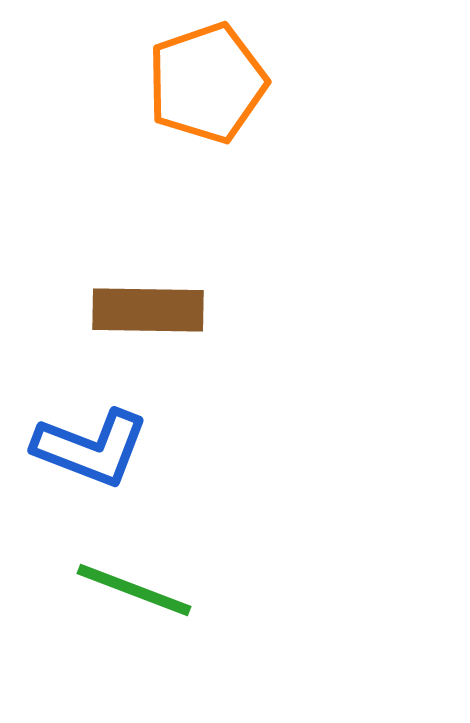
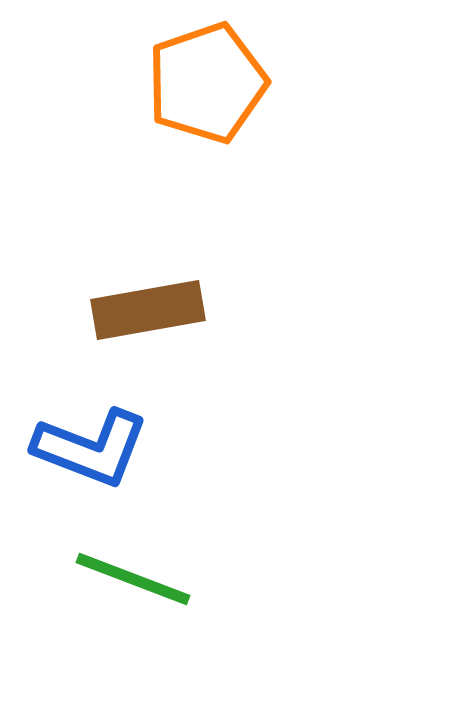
brown rectangle: rotated 11 degrees counterclockwise
green line: moved 1 px left, 11 px up
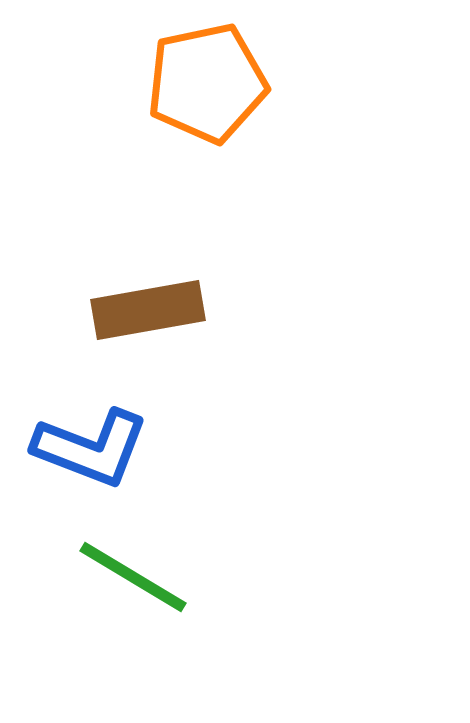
orange pentagon: rotated 7 degrees clockwise
green line: moved 2 px up; rotated 10 degrees clockwise
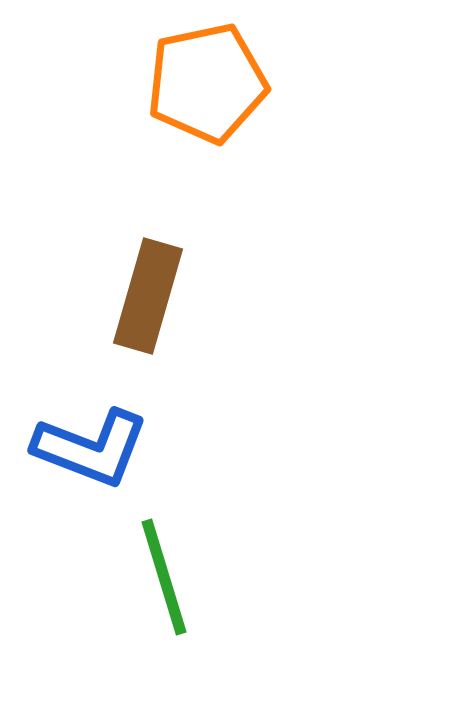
brown rectangle: moved 14 px up; rotated 64 degrees counterclockwise
green line: moved 31 px right; rotated 42 degrees clockwise
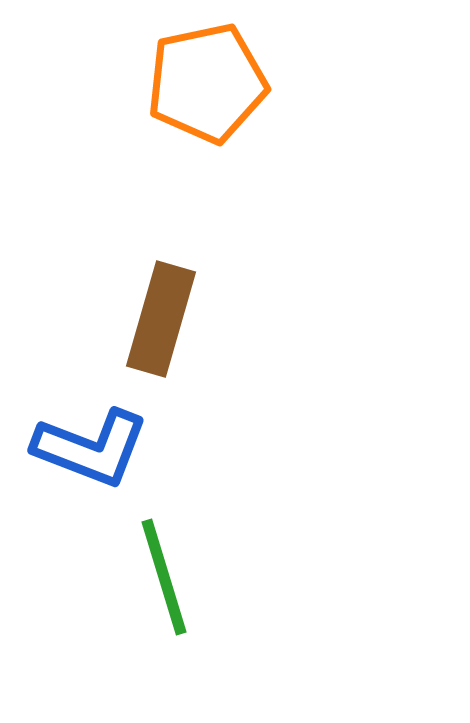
brown rectangle: moved 13 px right, 23 px down
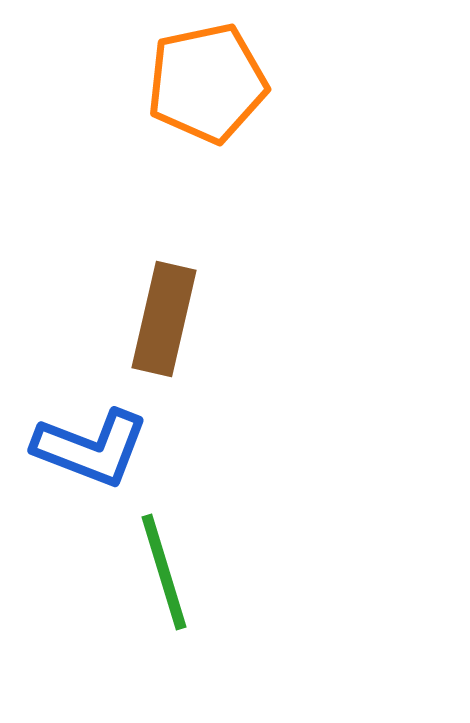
brown rectangle: moved 3 px right; rotated 3 degrees counterclockwise
green line: moved 5 px up
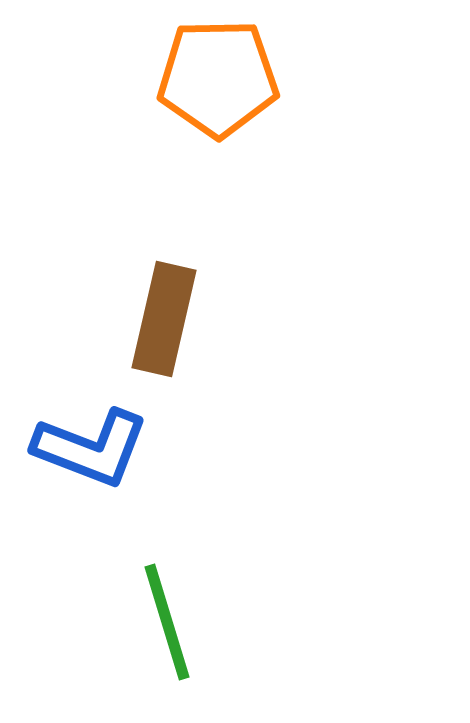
orange pentagon: moved 11 px right, 5 px up; rotated 11 degrees clockwise
green line: moved 3 px right, 50 px down
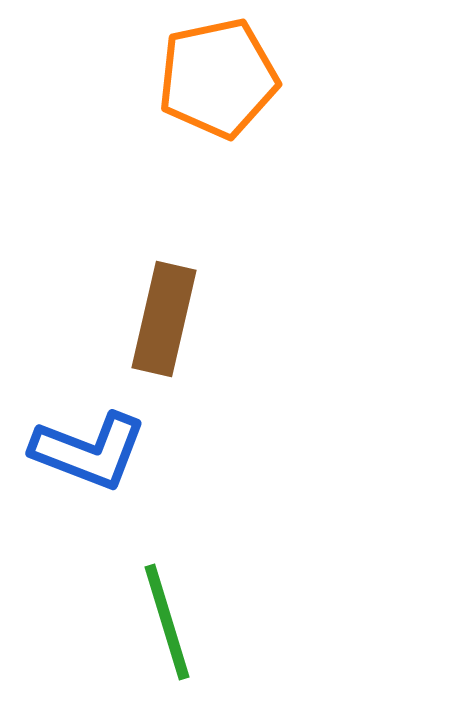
orange pentagon: rotated 11 degrees counterclockwise
blue L-shape: moved 2 px left, 3 px down
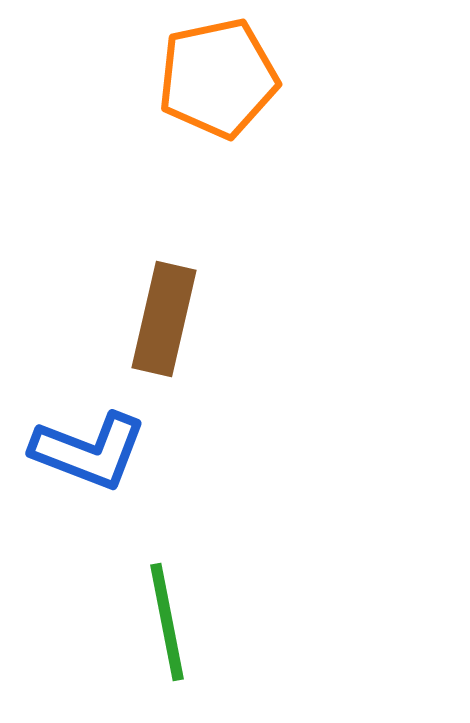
green line: rotated 6 degrees clockwise
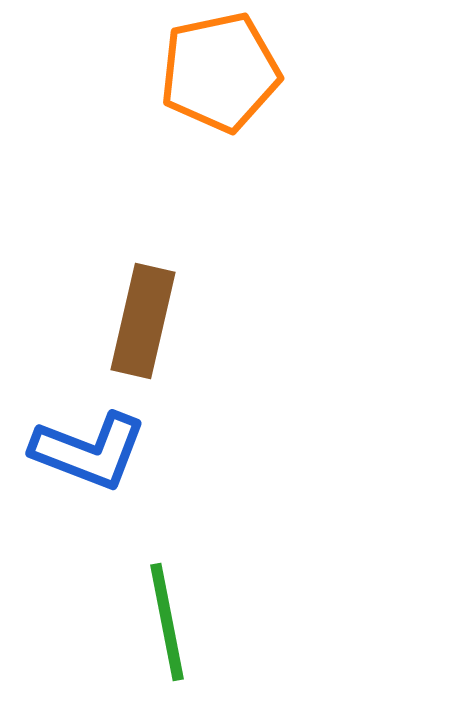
orange pentagon: moved 2 px right, 6 px up
brown rectangle: moved 21 px left, 2 px down
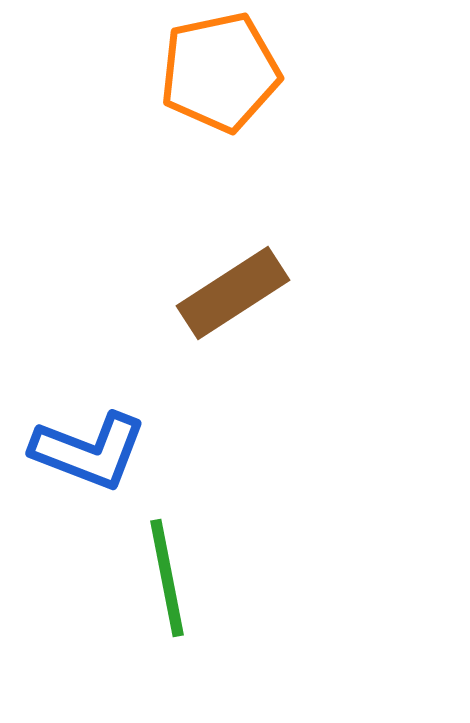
brown rectangle: moved 90 px right, 28 px up; rotated 44 degrees clockwise
green line: moved 44 px up
